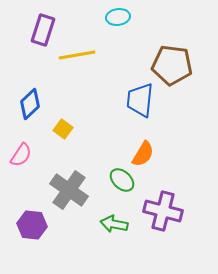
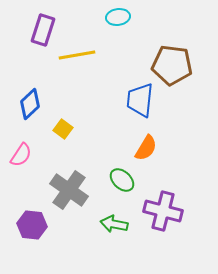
orange semicircle: moved 3 px right, 6 px up
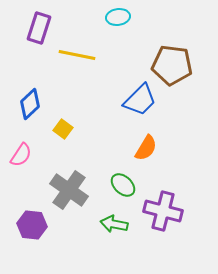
purple rectangle: moved 4 px left, 2 px up
yellow line: rotated 21 degrees clockwise
blue trapezoid: rotated 141 degrees counterclockwise
green ellipse: moved 1 px right, 5 px down
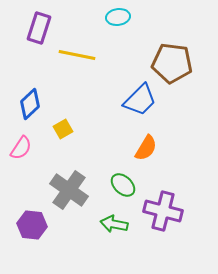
brown pentagon: moved 2 px up
yellow square: rotated 24 degrees clockwise
pink semicircle: moved 7 px up
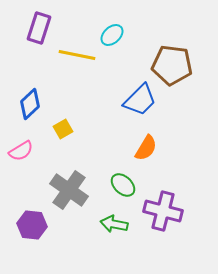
cyan ellipse: moved 6 px left, 18 px down; rotated 35 degrees counterclockwise
brown pentagon: moved 2 px down
pink semicircle: moved 3 px down; rotated 25 degrees clockwise
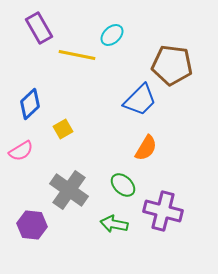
purple rectangle: rotated 48 degrees counterclockwise
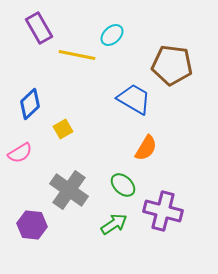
blue trapezoid: moved 6 px left, 1 px up; rotated 105 degrees counterclockwise
pink semicircle: moved 1 px left, 2 px down
green arrow: rotated 136 degrees clockwise
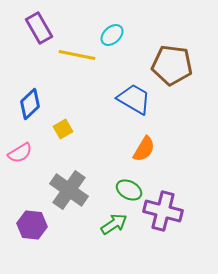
orange semicircle: moved 2 px left, 1 px down
green ellipse: moved 6 px right, 5 px down; rotated 15 degrees counterclockwise
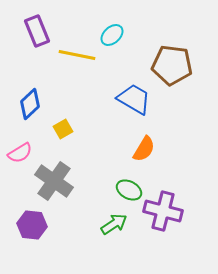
purple rectangle: moved 2 px left, 3 px down; rotated 8 degrees clockwise
gray cross: moved 15 px left, 9 px up
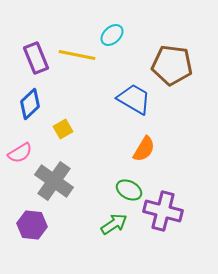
purple rectangle: moved 1 px left, 27 px down
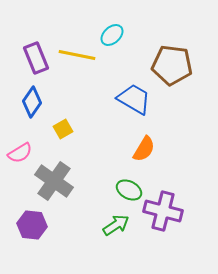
blue diamond: moved 2 px right, 2 px up; rotated 12 degrees counterclockwise
green arrow: moved 2 px right, 1 px down
